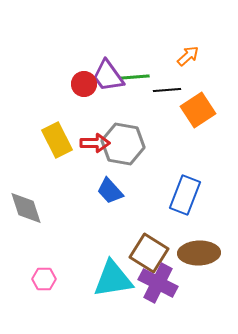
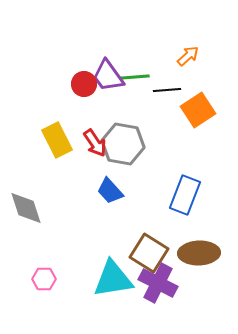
red arrow: rotated 56 degrees clockwise
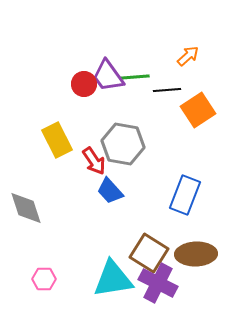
red arrow: moved 1 px left, 18 px down
brown ellipse: moved 3 px left, 1 px down
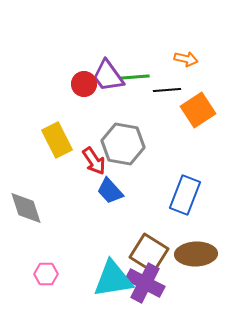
orange arrow: moved 2 px left, 3 px down; rotated 55 degrees clockwise
pink hexagon: moved 2 px right, 5 px up
purple cross: moved 13 px left
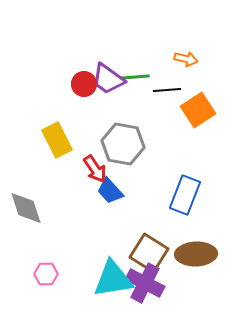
purple trapezoid: moved 3 px down; rotated 18 degrees counterclockwise
red arrow: moved 1 px right, 8 px down
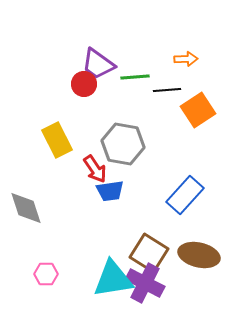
orange arrow: rotated 15 degrees counterclockwise
purple trapezoid: moved 10 px left, 15 px up
blue trapezoid: rotated 56 degrees counterclockwise
blue rectangle: rotated 21 degrees clockwise
brown ellipse: moved 3 px right, 1 px down; rotated 15 degrees clockwise
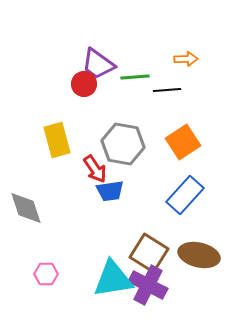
orange square: moved 15 px left, 32 px down
yellow rectangle: rotated 12 degrees clockwise
purple cross: moved 3 px right, 2 px down
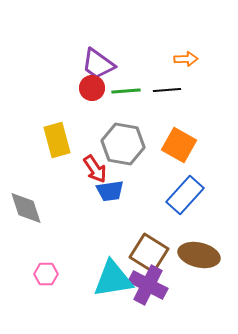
green line: moved 9 px left, 14 px down
red circle: moved 8 px right, 4 px down
orange square: moved 4 px left, 3 px down; rotated 28 degrees counterclockwise
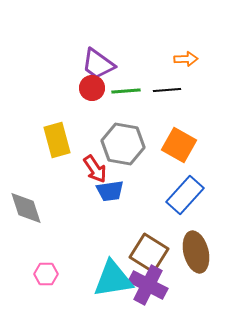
brown ellipse: moved 3 px left, 3 px up; rotated 63 degrees clockwise
